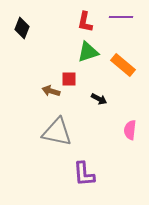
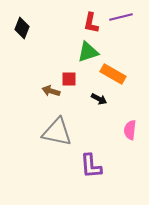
purple line: rotated 15 degrees counterclockwise
red L-shape: moved 6 px right, 1 px down
orange rectangle: moved 10 px left, 9 px down; rotated 10 degrees counterclockwise
purple L-shape: moved 7 px right, 8 px up
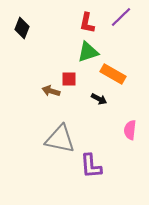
purple line: rotated 30 degrees counterclockwise
red L-shape: moved 4 px left
gray triangle: moved 3 px right, 7 px down
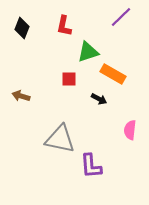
red L-shape: moved 23 px left, 3 px down
brown arrow: moved 30 px left, 5 px down
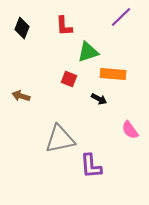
red L-shape: rotated 15 degrees counterclockwise
orange rectangle: rotated 25 degrees counterclockwise
red square: rotated 21 degrees clockwise
pink semicircle: rotated 42 degrees counterclockwise
gray triangle: rotated 24 degrees counterclockwise
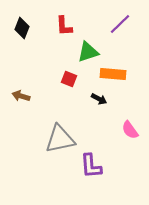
purple line: moved 1 px left, 7 px down
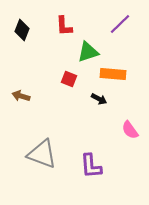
black diamond: moved 2 px down
gray triangle: moved 18 px left, 15 px down; rotated 32 degrees clockwise
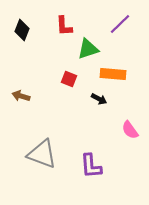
green triangle: moved 3 px up
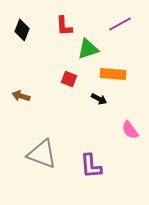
purple line: rotated 15 degrees clockwise
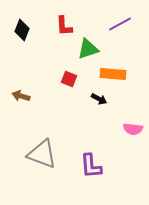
pink semicircle: moved 3 px right, 1 px up; rotated 48 degrees counterclockwise
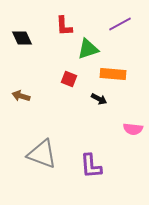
black diamond: moved 8 px down; rotated 45 degrees counterclockwise
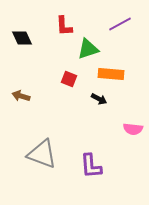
orange rectangle: moved 2 px left
